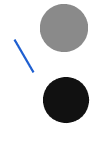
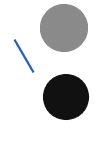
black circle: moved 3 px up
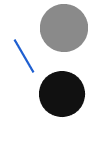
black circle: moved 4 px left, 3 px up
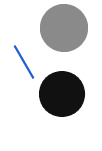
blue line: moved 6 px down
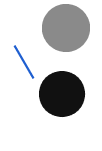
gray circle: moved 2 px right
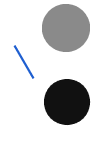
black circle: moved 5 px right, 8 px down
